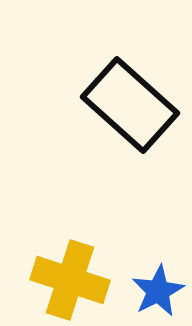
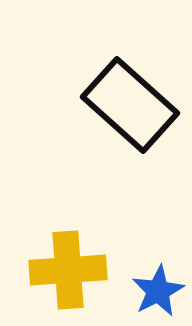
yellow cross: moved 2 px left, 10 px up; rotated 22 degrees counterclockwise
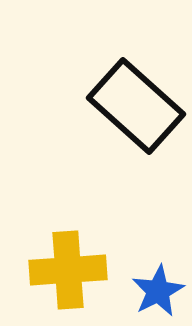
black rectangle: moved 6 px right, 1 px down
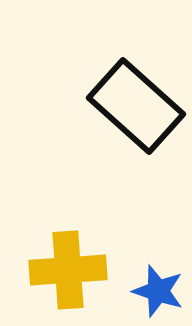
blue star: rotated 26 degrees counterclockwise
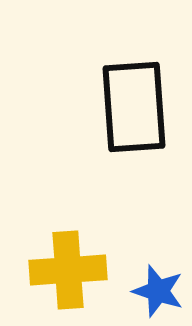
black rectangle: moved 2 px left, 1 px down; rotated 44 degrees clockwise
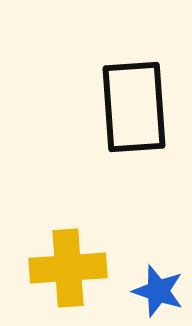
yellow cross: moved 2 px up
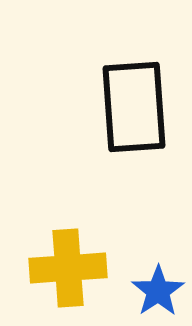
blue star: rotated 20 degrees clockwise
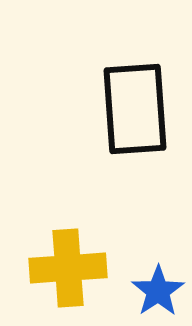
black rectangle: moved 1 px right, 2 px down
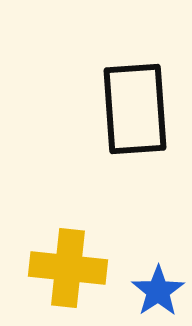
yellow cross: rotated 10 degrees clockwise
